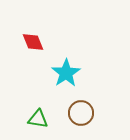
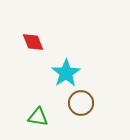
brown circle: moved 10 px up
green triangle: moved 2 px up
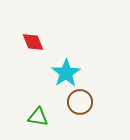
brown circle: moved 1 px left, 1 px up
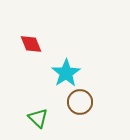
red diamond: moved 2 px left, 2 px down
green triangle: moved 1 px down; rotated 35 degrees clockwise
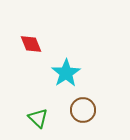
brown circle: moved 3 px right, 8 px down
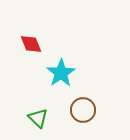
cyan star: moved 5 px left
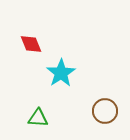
brown circle: moved 22 px right, 1 px down
green triangle: rotated 40 degrees counterclockwise
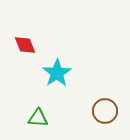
red diamond: moved 6 px left, 1 px down
cyan star: moved 4 px left
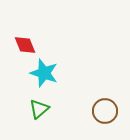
cyan star: moved 13 px left; rotated 20 degrees counterclockwise
green triangle: moved 1 px right, 9 px up; rotated 45 degrees counterclockwise
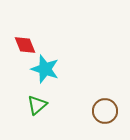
cyan star: moved 1 px right, 4 px up
green triangle: moved 2 px left, 4 px up
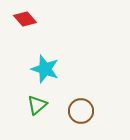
red diamond: moved 26 px up; rotated 20 degrees counterclockwise
brown circle: moved 24 px left
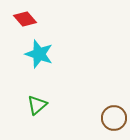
cyan star: moved 6 px left, 15 px up
brown circle: moved 33 px right, 7 px down
